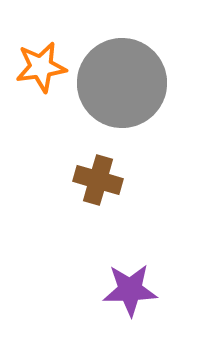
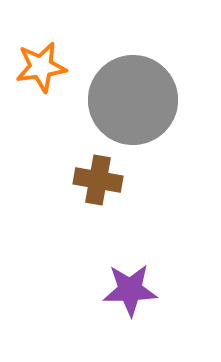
gray circle: moved 11 px right, 17 px down
brown cross: rotated 6 degrees counterclockwise
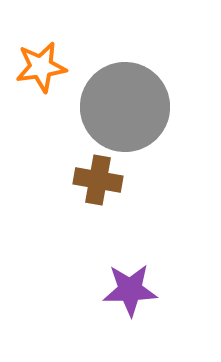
gray circle: moved 8 px left, 7 px down
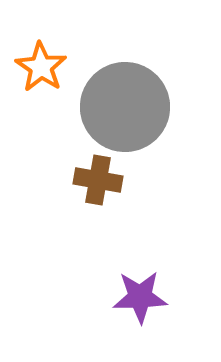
orange star: rotated 30 degrees counterclockwise
purple star: moved 10 px right, 7 px down
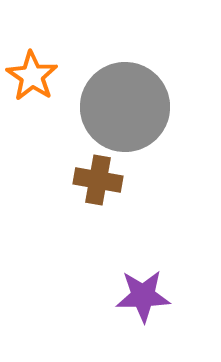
orange star: moved 9 px left, 9 px down
purple star: moved 3 px right, 1 px up
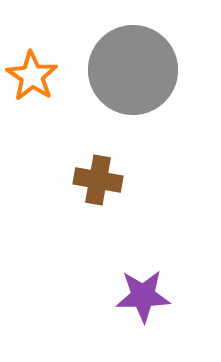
gray circle: moved 8 px right, 37 px up
